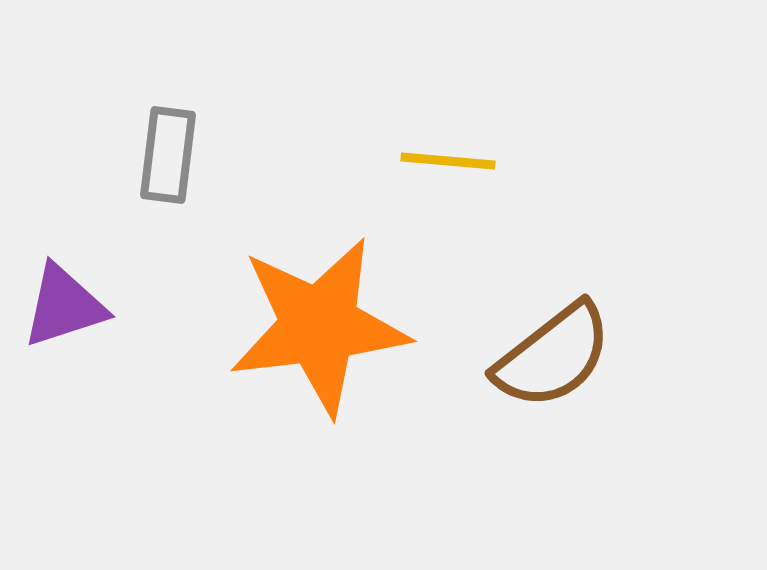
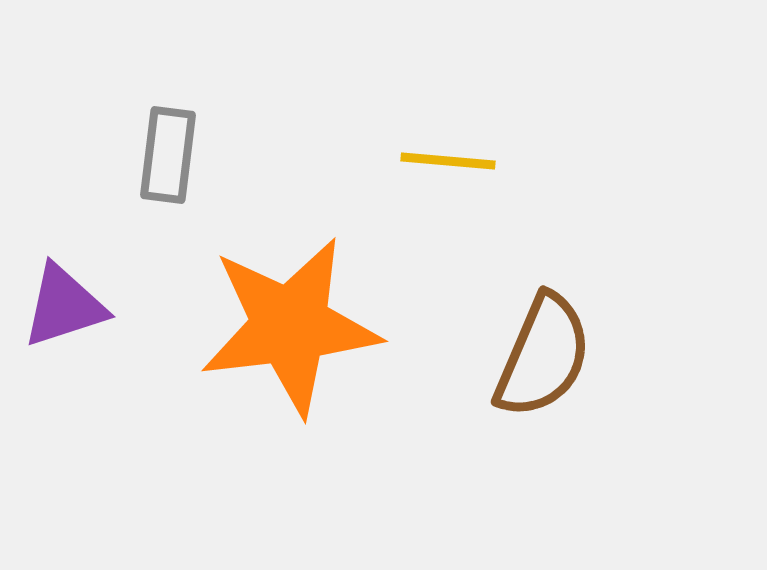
orange star: moved 29 px left
brown semicircle: moved 10 px left; rotated 29 degrees counterclockwise
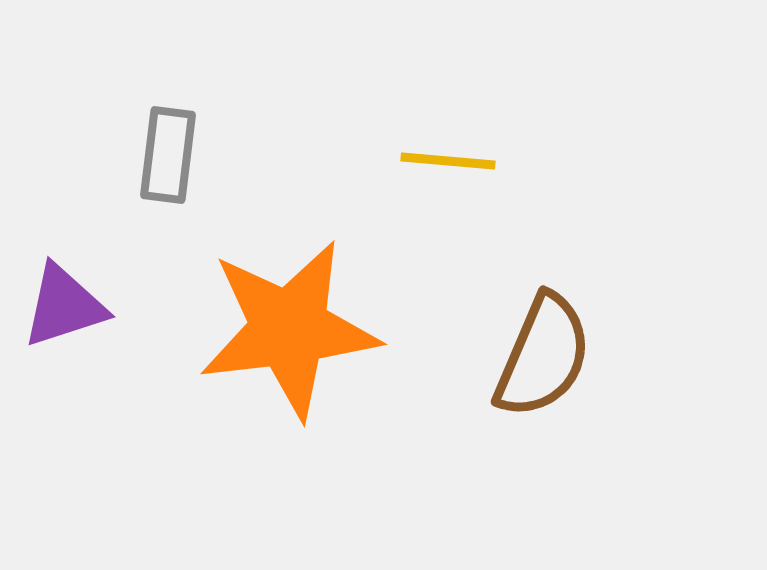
orange star: moved 1 px left, 3 px down
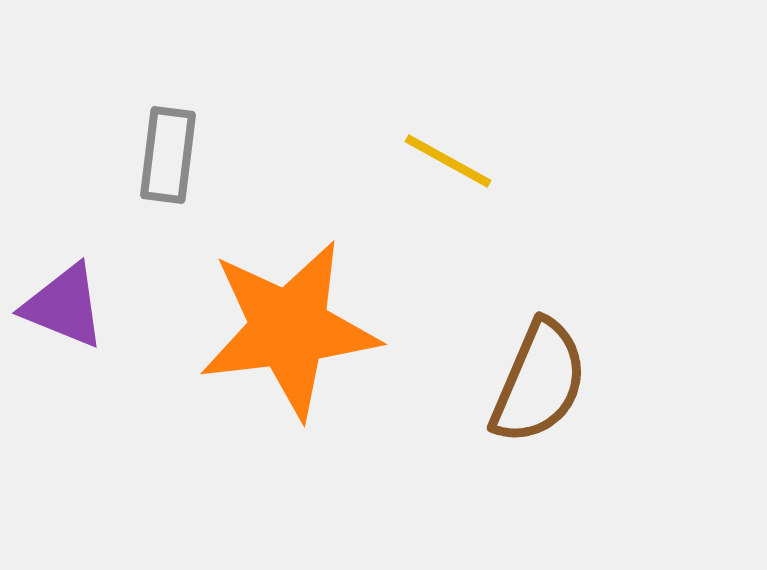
yellow line: rotated 24 degrees clockwise
purple triangle: rotated 40 degrees clockwise
brown semicircle: moved 4 px left, 26 px down
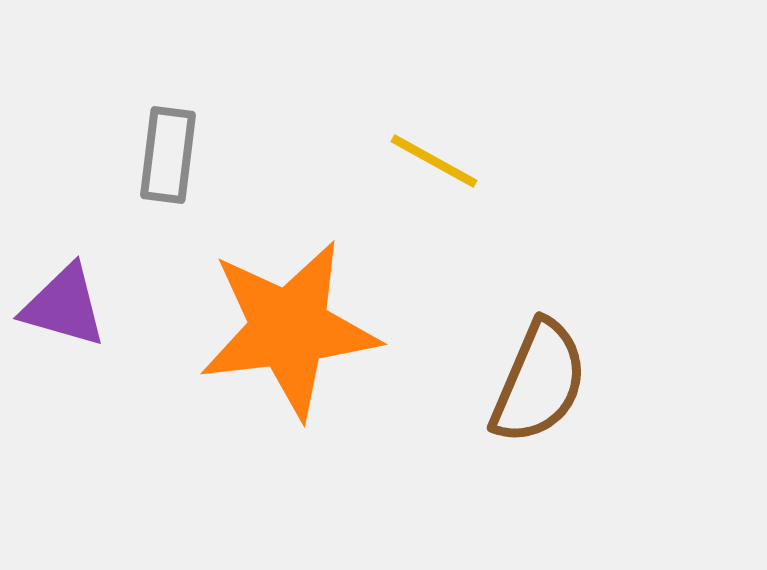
yellow line: moved 14 px left
purple triangle: rotated 6 degrees counterclockwise
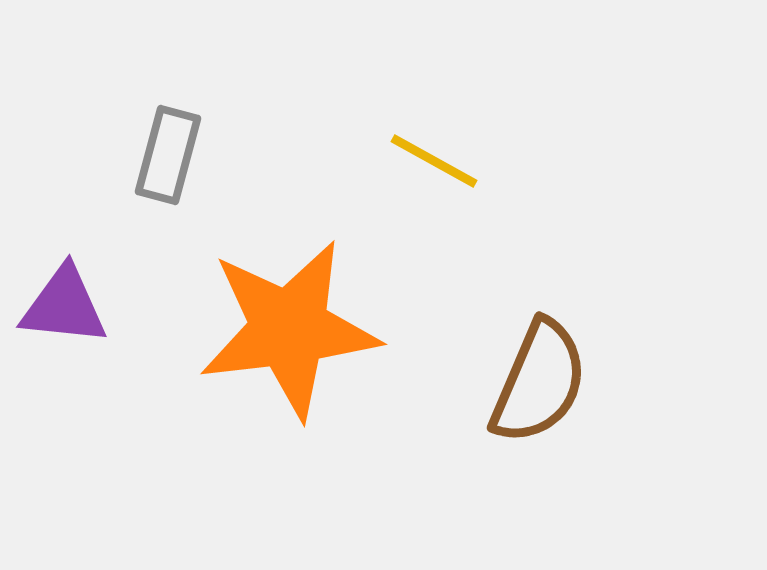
gray rectangle: rotated 8 degrees clockwise
purple triangle: rotated 10 degrees counterclockwise
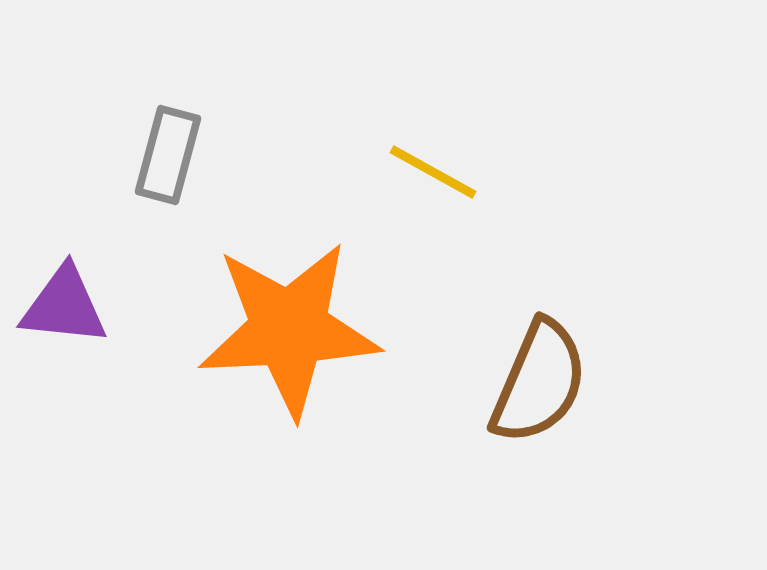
yellow line: moved 1 px left, 11 px down
orange star: rotated 4 degrees clockwise
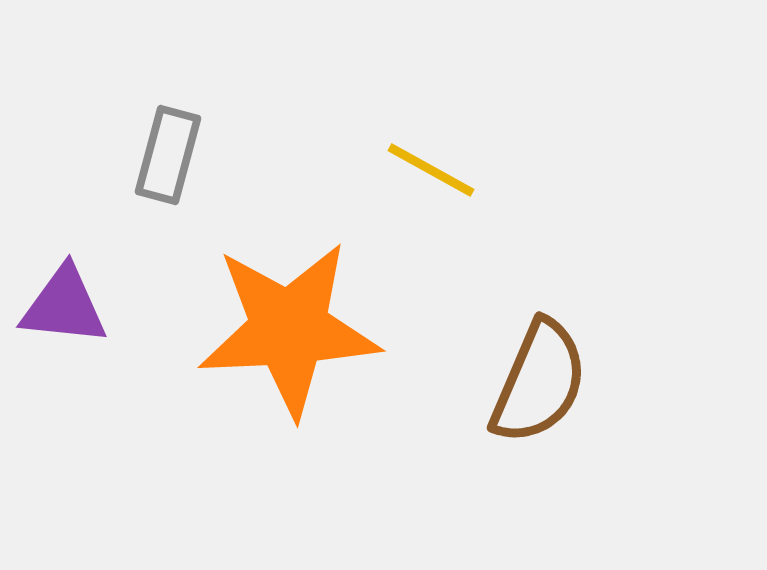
yellow line: moved 2 px left, 2 px up
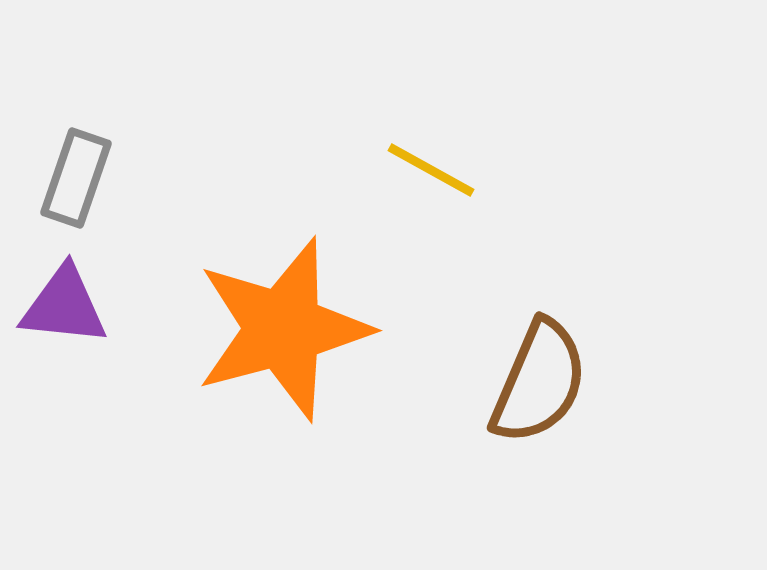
gray rectangle: moved 92 px left, 23 px down; rotated 4 degrees clockwise
orange star: moved 6 px left; rotated 12 degrees counterclockwise
